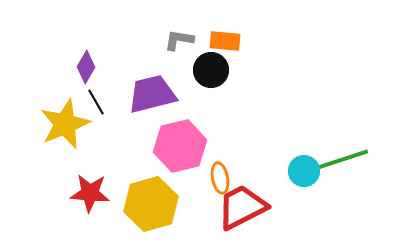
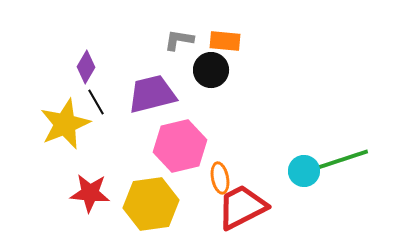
yellow hexagon: rotated 8 degrees clockwise
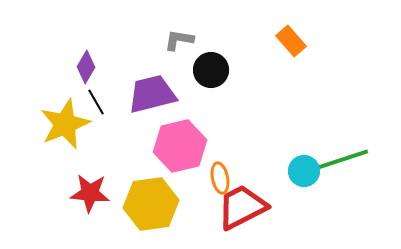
orange rectangle: moved 66 px right; rotated 44 degrees clockwise
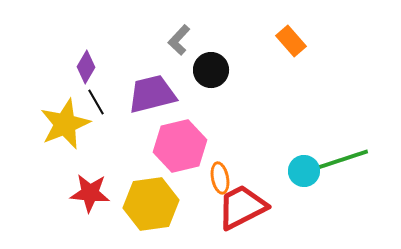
gray L-shape: rotated 56 degrees counterclockwise
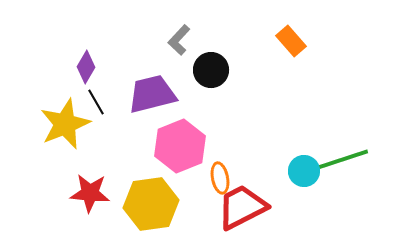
pink hexagon: rotated 9 degrees counterclockwise
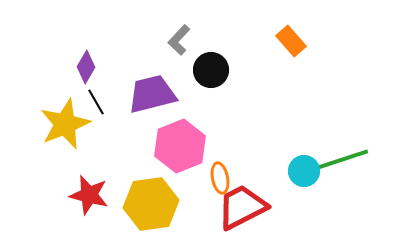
red star: moved 1 px left, 2 px down; rotated 9 degrees clockwise
